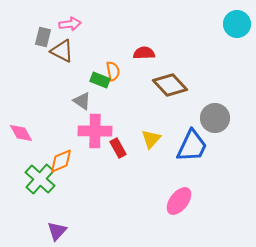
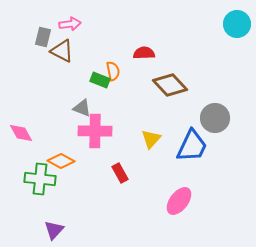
gray triangle: moved 7 px down; rotated 12 degrees counterclockwise
red rectangle: moved 2 px right, 25 px down
orange diamond: rotated 52 degrees clockwise
green cross: rotated 36 degrees counterclockwise
purple triangle: moved 3 px left, 1 px up
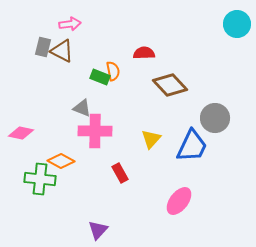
gray rectangle: moved 10 px down
green rectangle: moved 3 px up
pink diamond: rotated 50 degrees counterclockwise
purple triangle: moved 44 px right
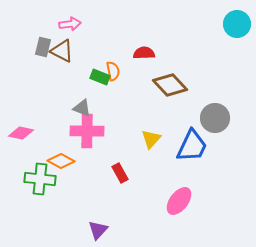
pink cross: moved 8 px left
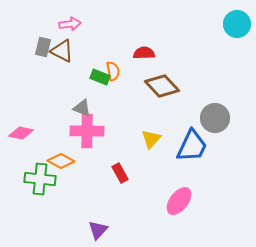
brown diamond: moved 8 px left, 1 px down
